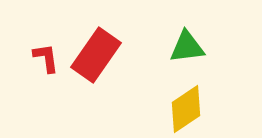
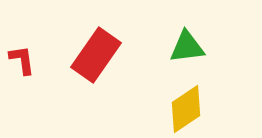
red L-shape: moved 24 px left, 2 px down
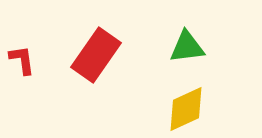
yellow diamond: rotated 9 degrees clockwise
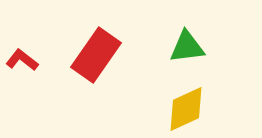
red L-shape: rotated 44 degrees counterclockwise
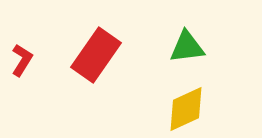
red L-shape: rotated 84 degrees clockwise
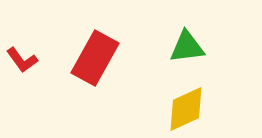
red rectangle: moved 1 px left, 3 px down; rotated 6 degrees counterclockwise
red L-shape: rotated 112 degrees clockwise
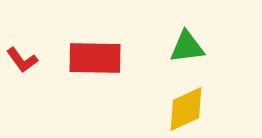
red rectangle: rotated 62 degrees clockwise
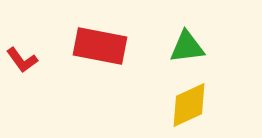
red rectangle: moved 5 px right, 12 px up; rotated 10 degrees clockwise
yellow diamond: moved 3 px right, 4 px up
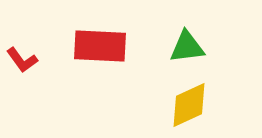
red rectangle: rotated 8 degrees counterclockwise
